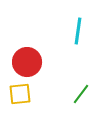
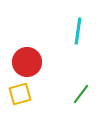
yellow square: rotated 10 degrees counterclockwise
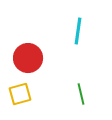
red circle: moved 1 px right, 4 px up
green line: rotated 50 degrees counterclockwise
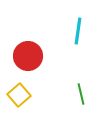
red circle: moved 2 px up
yellow square: moved 1 px left, 1 px down; rotated 25 degrees counterclockwise
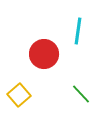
red circle: moved 16 px right, 2 px up
green line: rotated 30 degrees counterclockwise
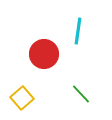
yellow square: moved 3 px right, 3 px down
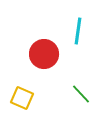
yellow square: rotated 25 degrees counterclockwise
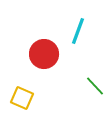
cyan line: rotated 12 degrees clockwise
green line: moved 14 px right, 8 px up
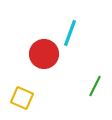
cyan line: moved 8 px left, 2 px down
green line: rotated 70 degrees clockwise
